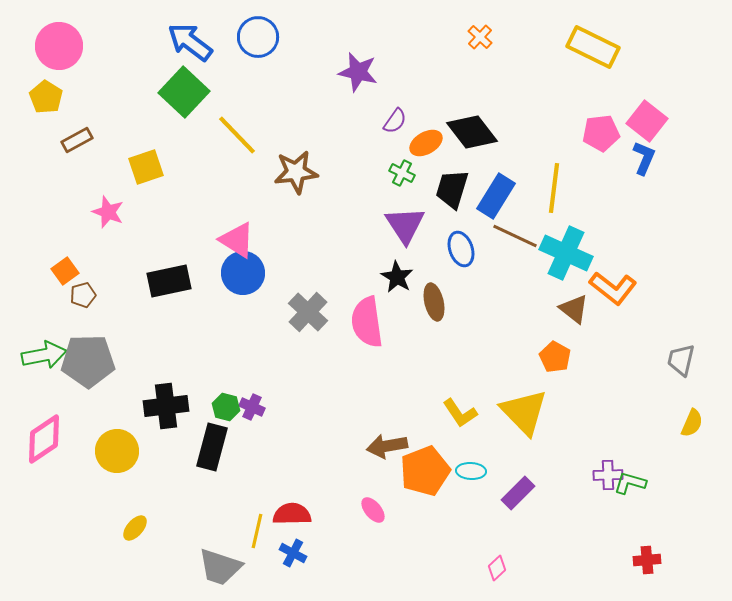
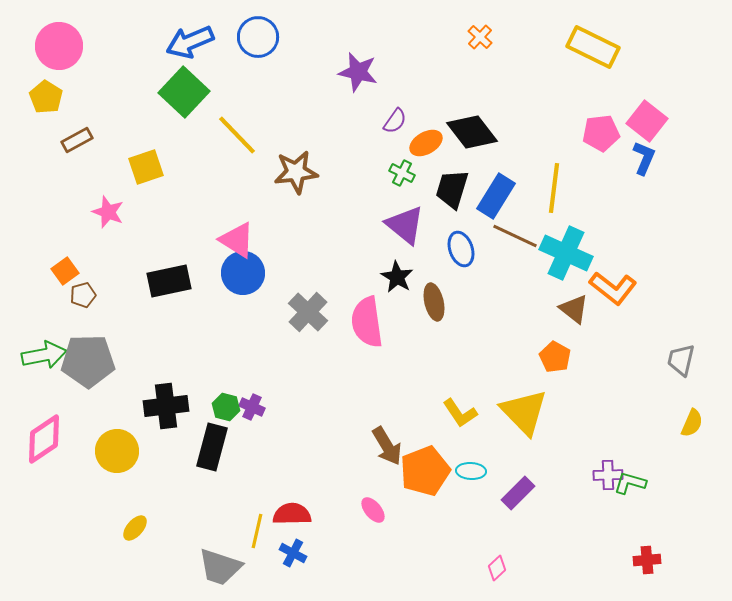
blue arrow at (190, 42): rotated 60 degrees counterclockwise
purple triangle at (405, 225): rotated 18 degrees counterclockwise
brown arrow at (387, 446): rotated 111 degrees counterclockwise
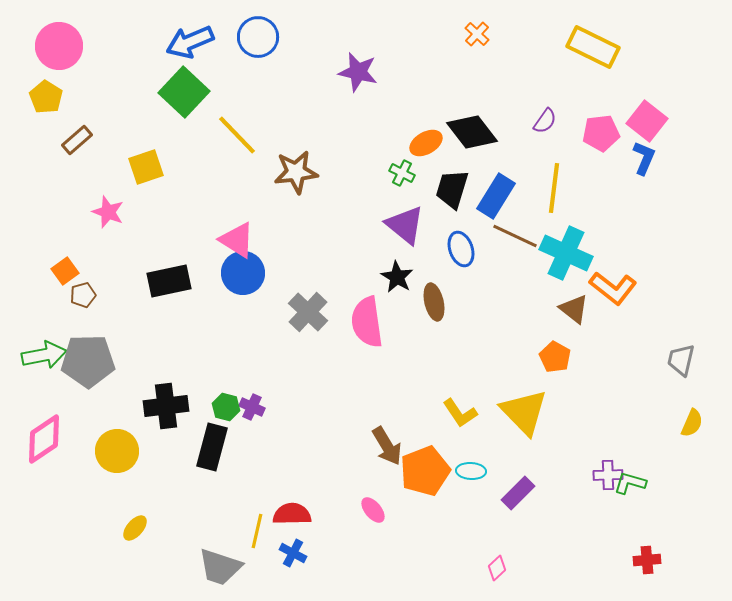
orange cross at (480, 37): moved 3 px left, 3 px up
purple semicircle at (395, 121): moved 150 px right
brown rectangle at (77, 140): rotated 12 degrees counterclockwise
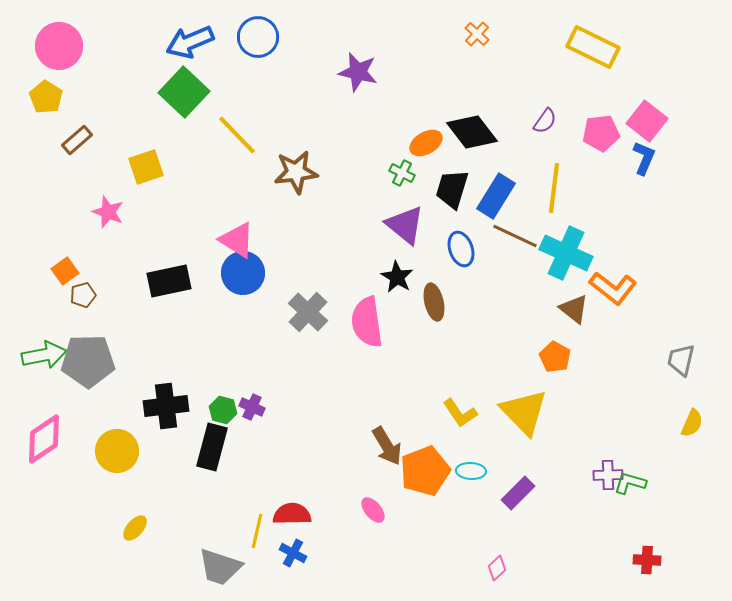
green hexagon at (226, 407): moved 3 px left, 3 px down
red cross at (647, 560): rotated 8 degrees clockwise
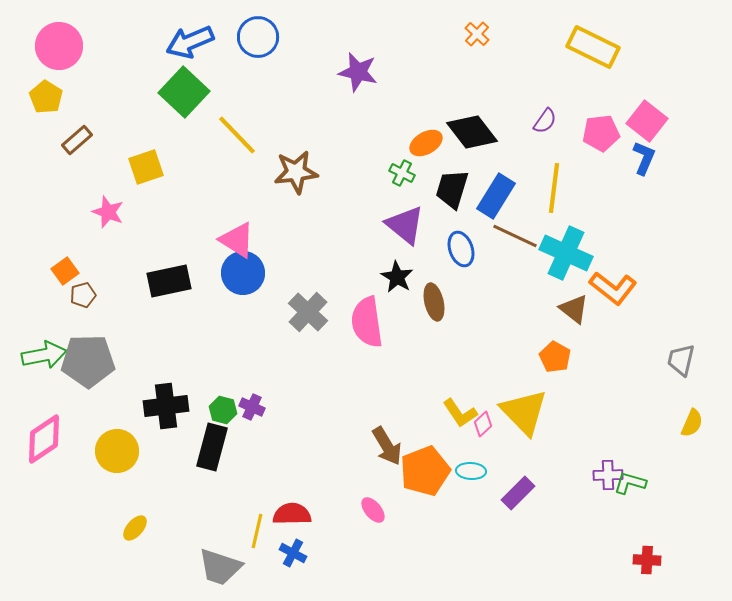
pink diamond at (497, 568): moved 14 px left, 144 px up
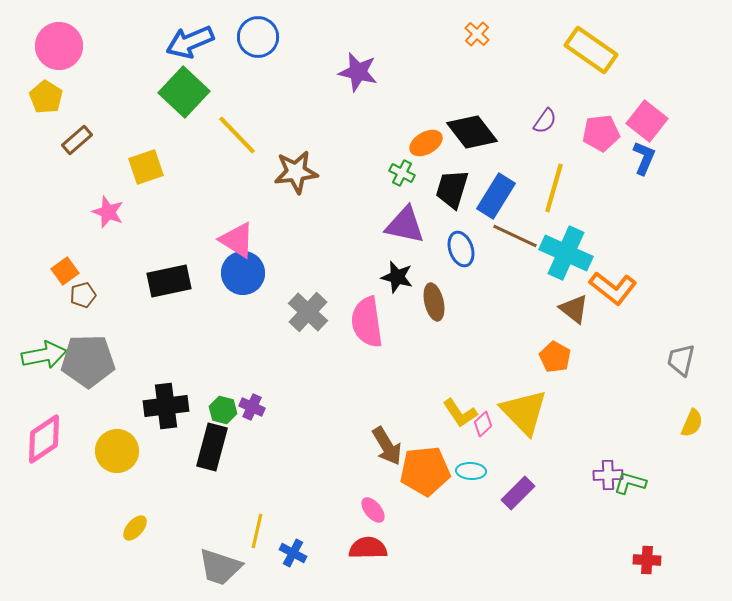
yellow rectangle at (593, 47): moved 2 px left, 3 px down; rotated 9 degrees clockwise
yellow line at (554, 188): rotated 9 degrees clockwise
purple triangle at (405, 225): rotated 27 degrees counterclockwise
black star at (397, 277): rotated 16 degrees counterclockwise
orange pentagon at (425, 471): rotated 15 degrees clockwise
red semicircle at (292, 514): moved 76 px right, 34 px down
